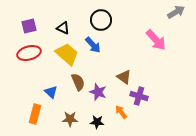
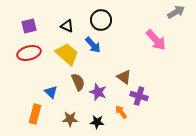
black triangle: moved 4 px right, 2 px up
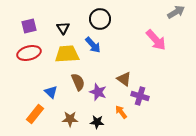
black circle: moved 1 px left, 1 px up
black triangle: moved 4 px left, 2 px down; rotated 32 degrees clockwise
yellow trapezoid: rotated 45 degrees counterclockwise
brown triangle: moved 2 px down
purple cross: moved 1 px right
orange rectangle: rotated 24 degrees clockwise
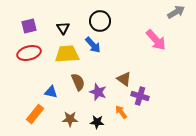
black circle: moved 2 px down
blue triangle: rotated 32 degrees counterclockwise
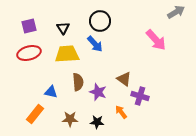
blue arrow: moved 2 px right, 1 px up
brown semicircle: rotated 18 degrees clockwise
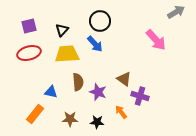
black triangle: moved 1 px left, 2 px down; rotated 16 degrees clockwise
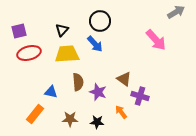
purple square: moved 10 px left, 5 px down
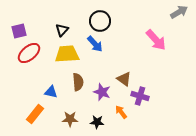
gray arrow: moved 3 px right
red ellipse: rotated 25 degrees counterclockwise
purple star: moved 4 px right
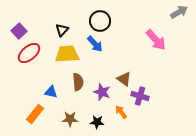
purple square: rotated 28 degrees counterclockwise
